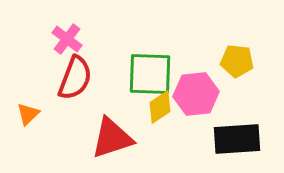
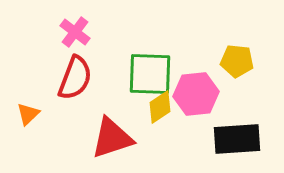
pink cross: moved 8 px right, 7 px up
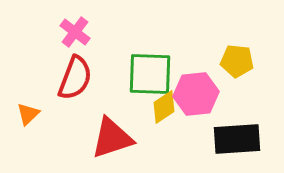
yellow diamond: moved 4 px right
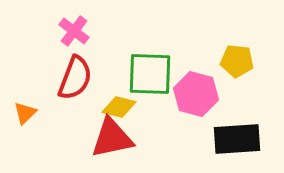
pink cross: moved 1 px left, 1 px up
pink hexagon: rotated 21 degrees clockwise
yellow diamond: moved 45 px left; rotated 48 degrees clockwise
orange triangle: moved 3 px left, 1 px up
red triangle: rotated 6 degrees clockwise
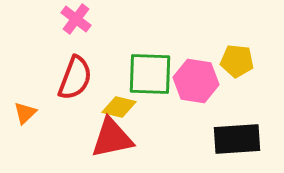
pink cross: moved 2 px right, 12 px up
pink hexagon: moved 13 px up; rotated 6 degrees counterclockwise
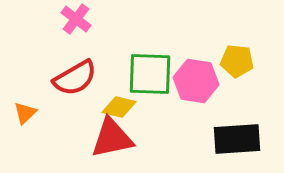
red semicircle: rotated 39 degrees clockwise
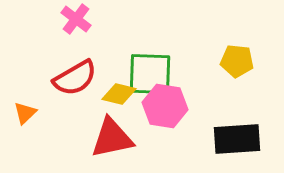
pink hexagon: moved 31 px left, 25 px down
yellow diamond: moved 13 px up
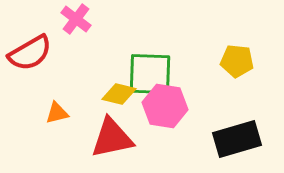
red semicircle: moved 45 px left, 25 px up
orange triangle: moved 32 px right; rotated 30 degrees clockwise
black rectangle: rotated 12 degrees counterclockwise
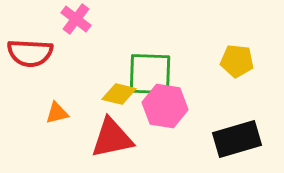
red semicircle: rotated 33 degrees clockwise
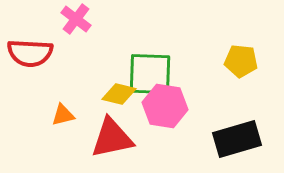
yellow pentagon: moved 4 px right
orange triangle: moved 6 px right, 2 px down
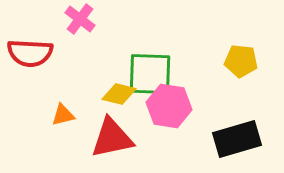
pink cross: moved 4 px right
pink hexagon: moved 4 px right
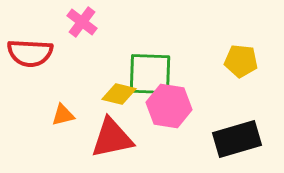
pink cross: moved 2 px right, 3 px down
